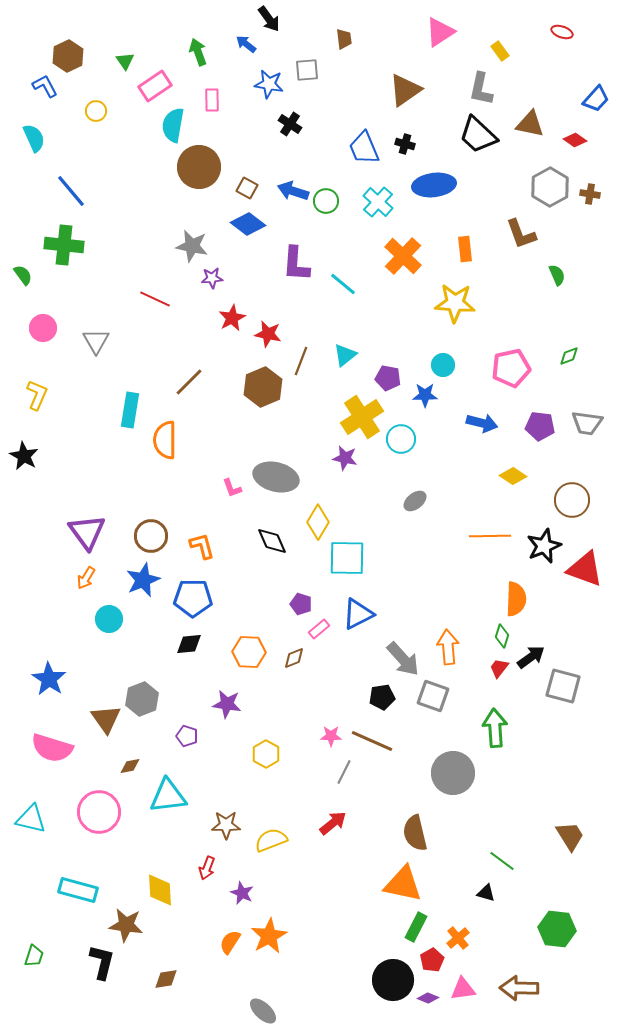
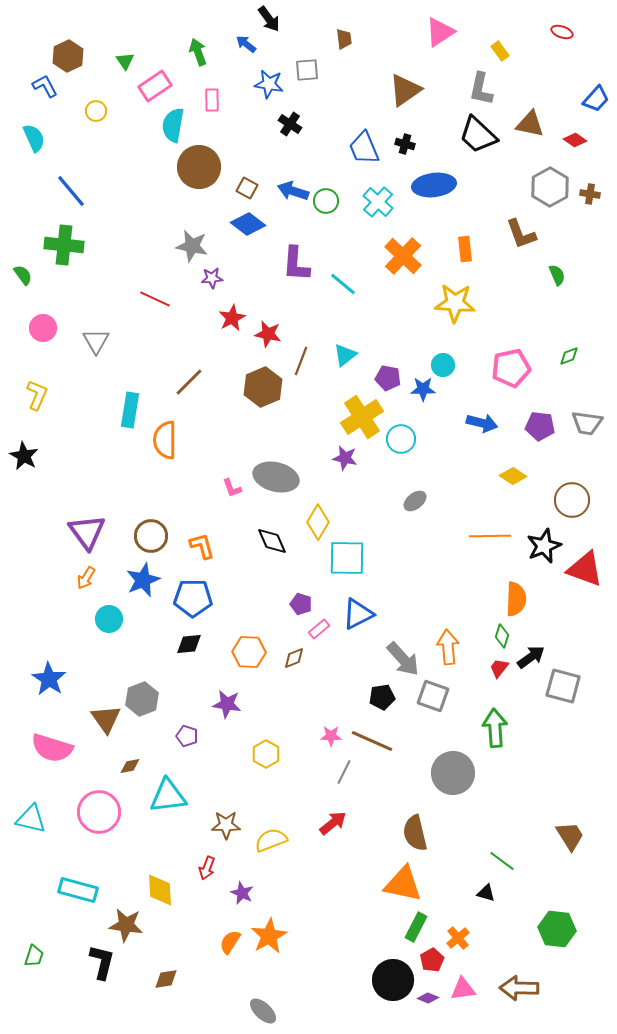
blue star at (425, 395): moved 2 px left, 6 px up
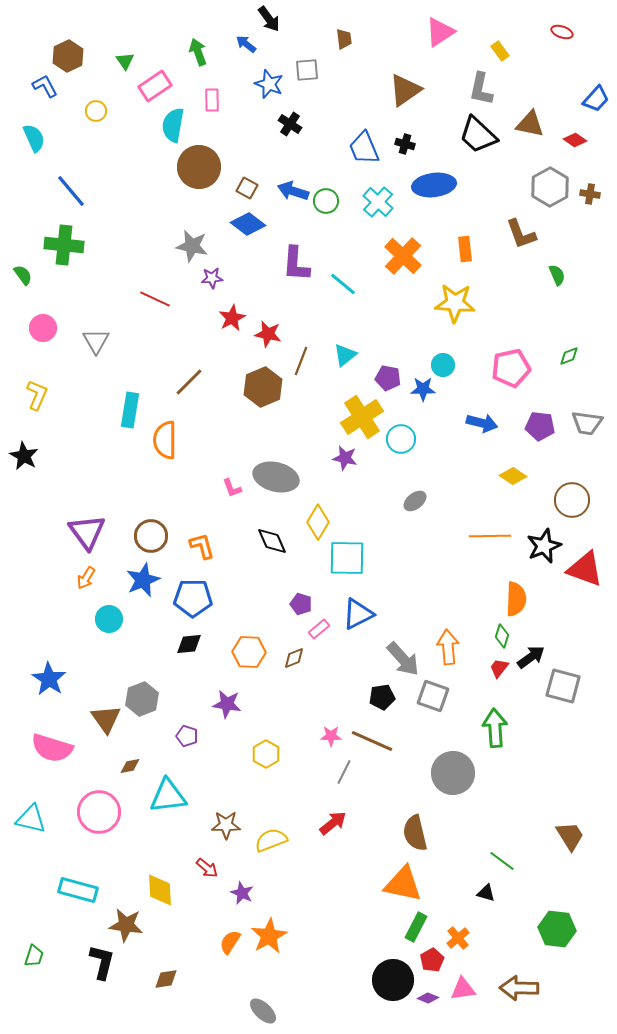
blue star at (269, 84): rotated 12 degrees clockwise
red arrow at (207, 868): rotated 70 degrees counterclockwise
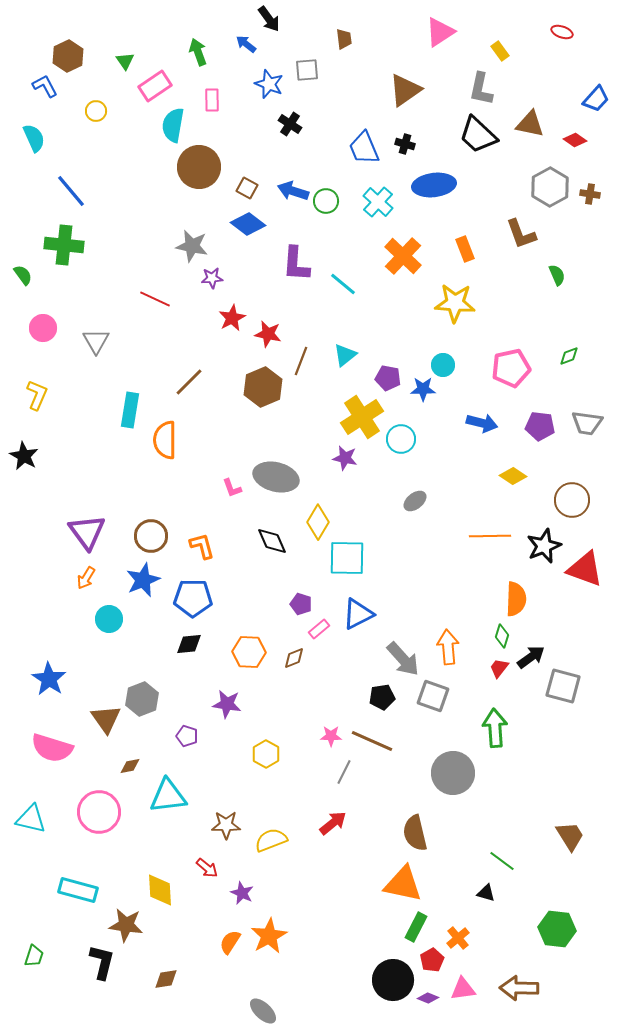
orange rectangle at (465, 249): rotated 15 degrees counterclockwise
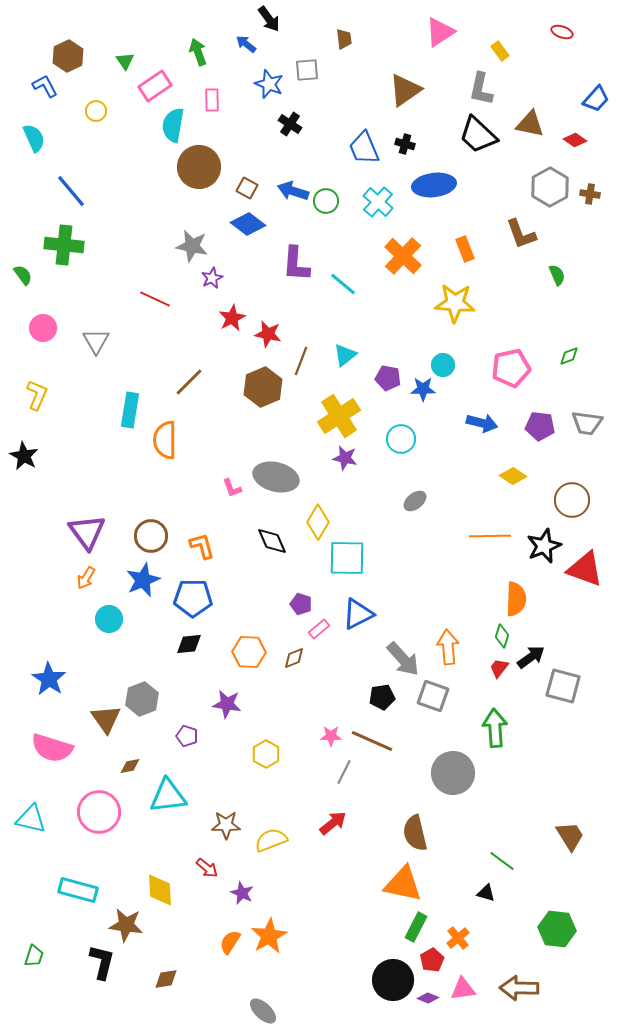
purple star at (212, 278): rotated 20 degrees counterclockwise
yellow cross at (362, 417): moved 23 px left, 1 px up
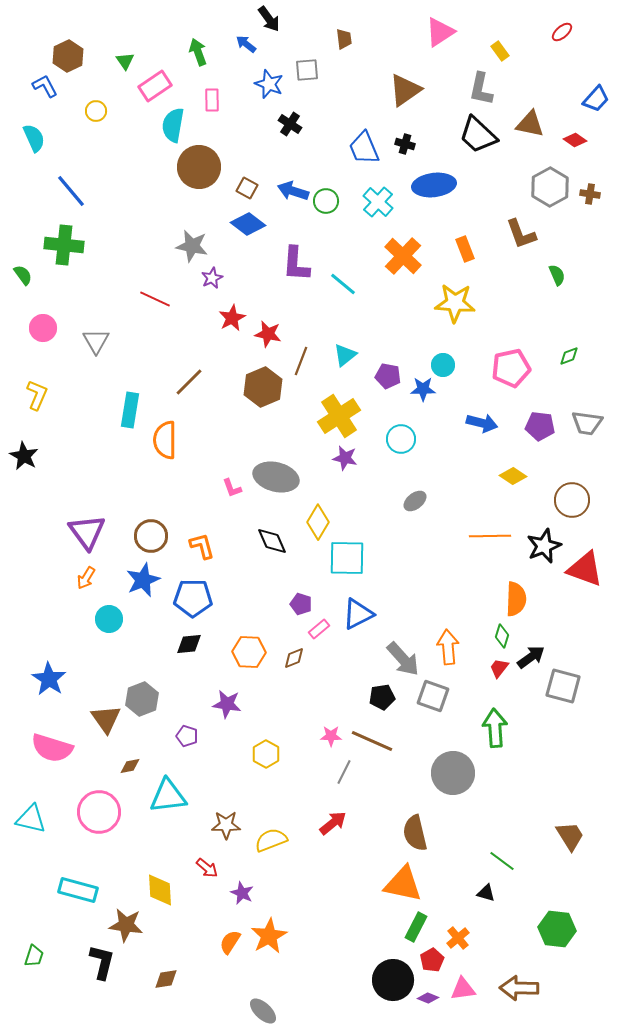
red ellipse at (562, 32): rotated 60 degrees counterclockwise
purple pentagon at (388, 378): moved 2 px up
